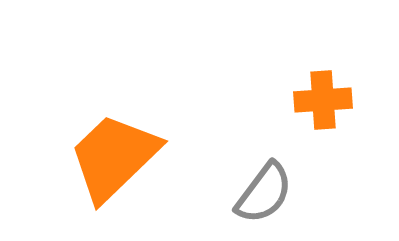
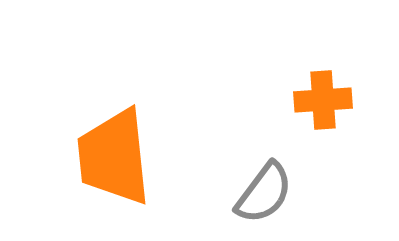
orange trapezoid: rotated 52 degrees counterclockwise
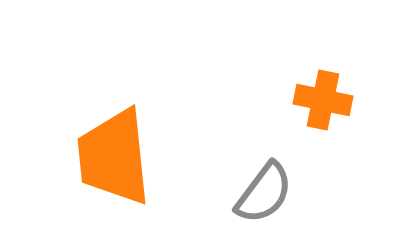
orange cross: rotated 16 degrees clockwise
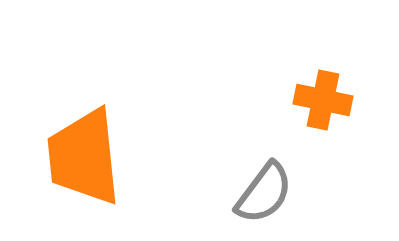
orange trapezoid: moved 30 px left
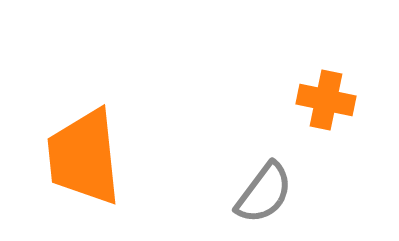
orange cross: moved 3 px right
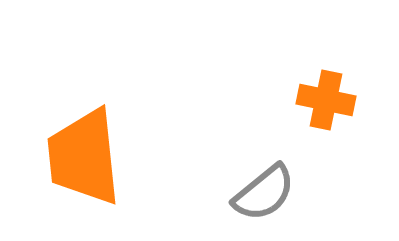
gray semicircle: rotated 14 degrees clockwise
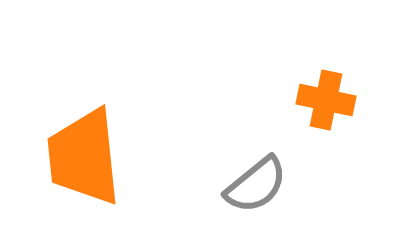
gray semicircle: moved 8 px left, 8 px up
